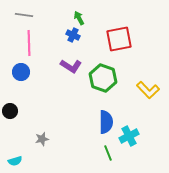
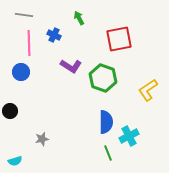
blue cross: moved 19 px left
yellow L-shape: rotated 100 degrees clockwise
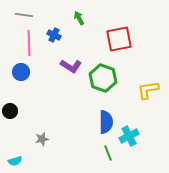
yellow L-shape: rotated 25 degrees clockwise
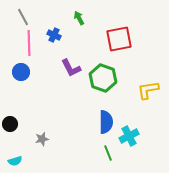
gray line: moved 1 px left, 2 px down; rotated 54 degrees clockwise
purple L-shape: moved 2 px down; rotated 30 degrees clockwise
black circle: moved 13 px down
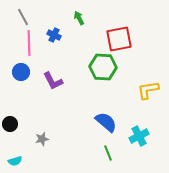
purple L-shape: moved 18 px left, 13 px down
green hexagon: moved 11 px up; rotated 16 degrees counterclockwise
blue semicircle: rotated 50 degrees counterclockwise
cyan cross: moved 10 px right
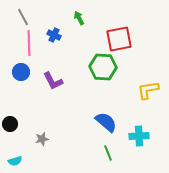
cyan cross: rotated 24 degrees clockwise
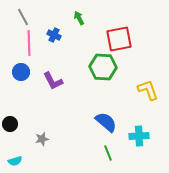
yellow L-shape: rotated 80 degrees clockwise
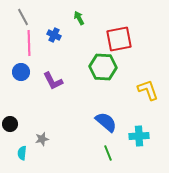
cyan semicircle: moved 7 px right, 8 px up; rotated 112 degrees clockwise
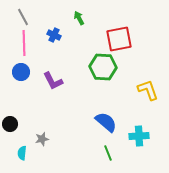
pink line: moved 5 px left
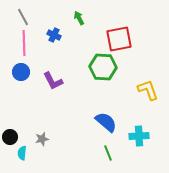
black circle: moved 13 px down
